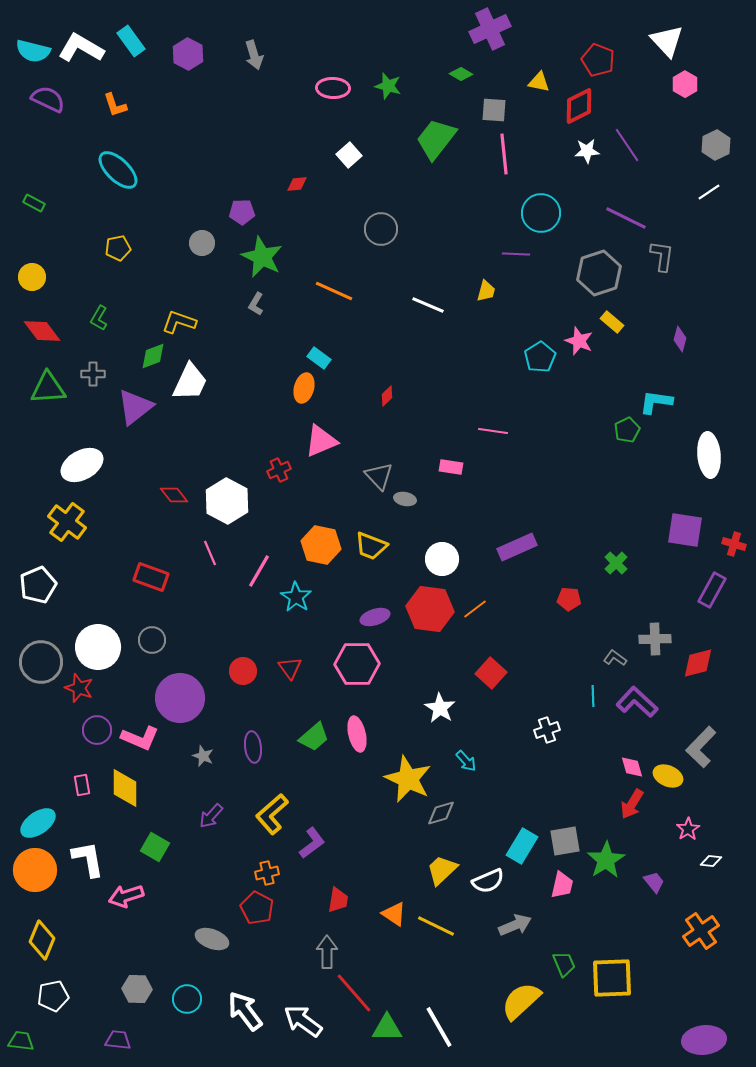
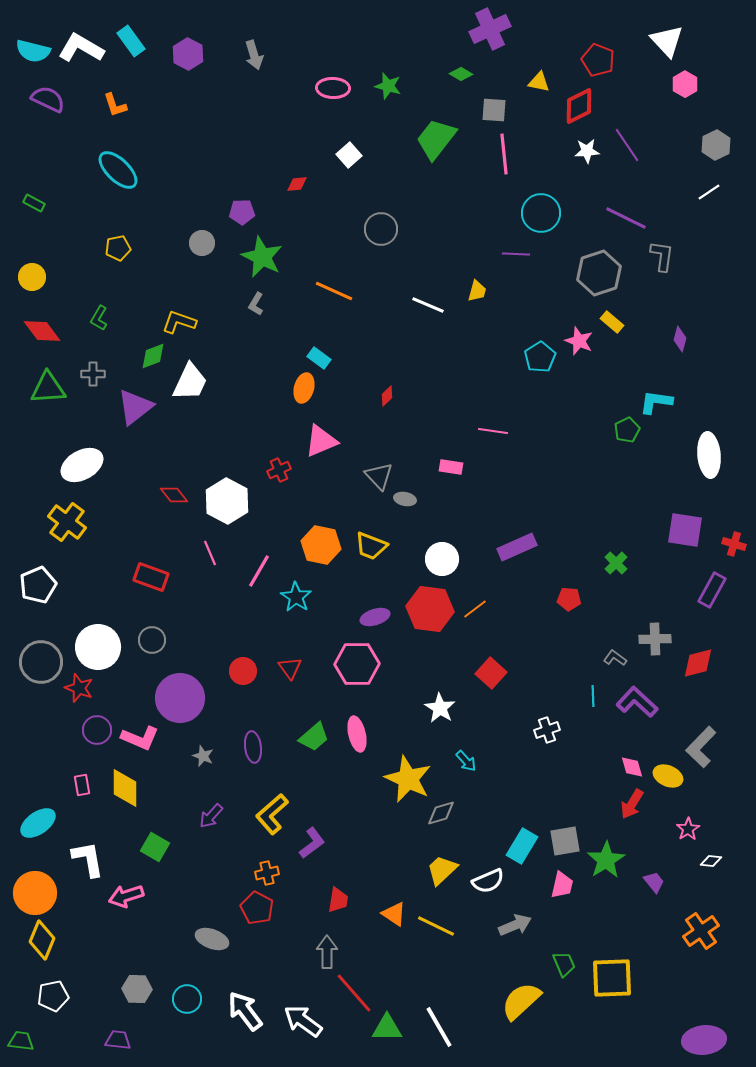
yellow trapezoid at (486, 291): moved 9 px left
orange circle at (35, 870): moved 23 px down
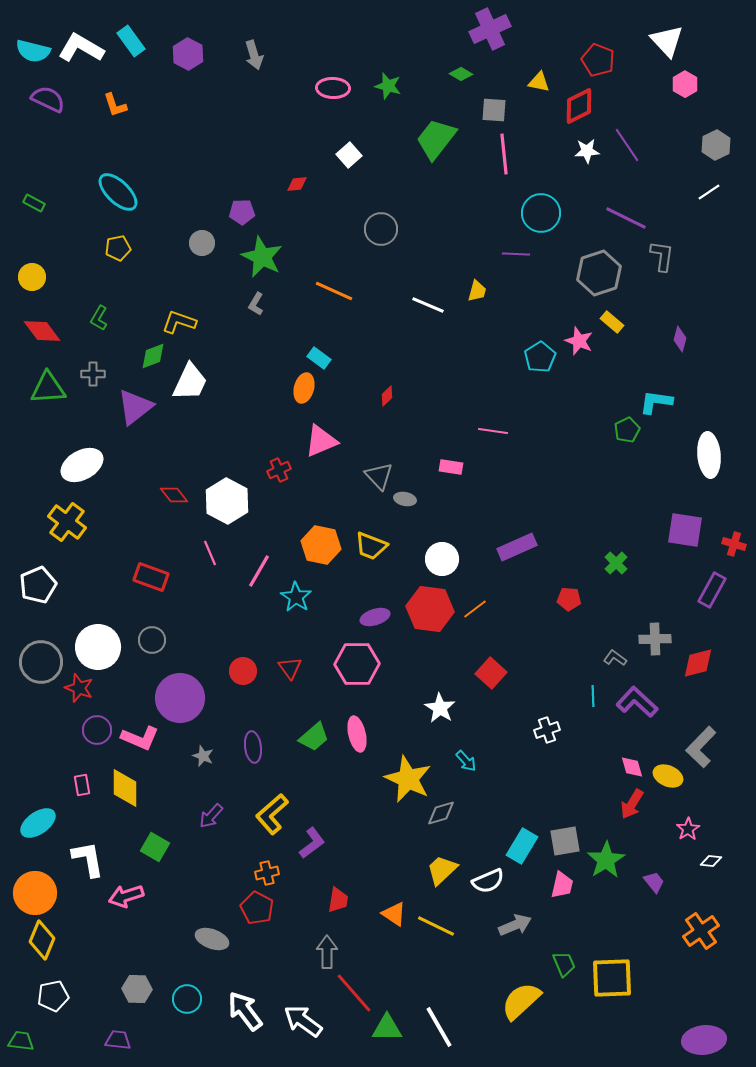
cyan ellipse at (118, 170): moved 22 px down
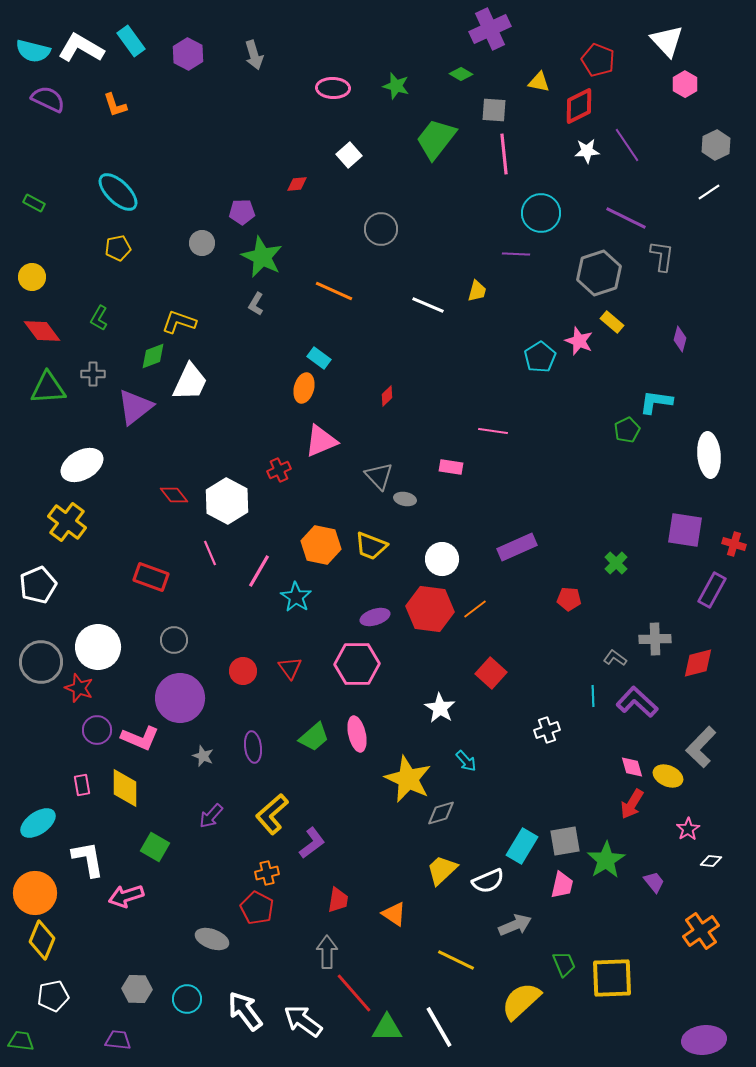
green star at (388, 86): moved 8 px right
gray circle at (152, 640): moved 22 px right
yellow line at (436, 926): moved 20 px right, 34 px down
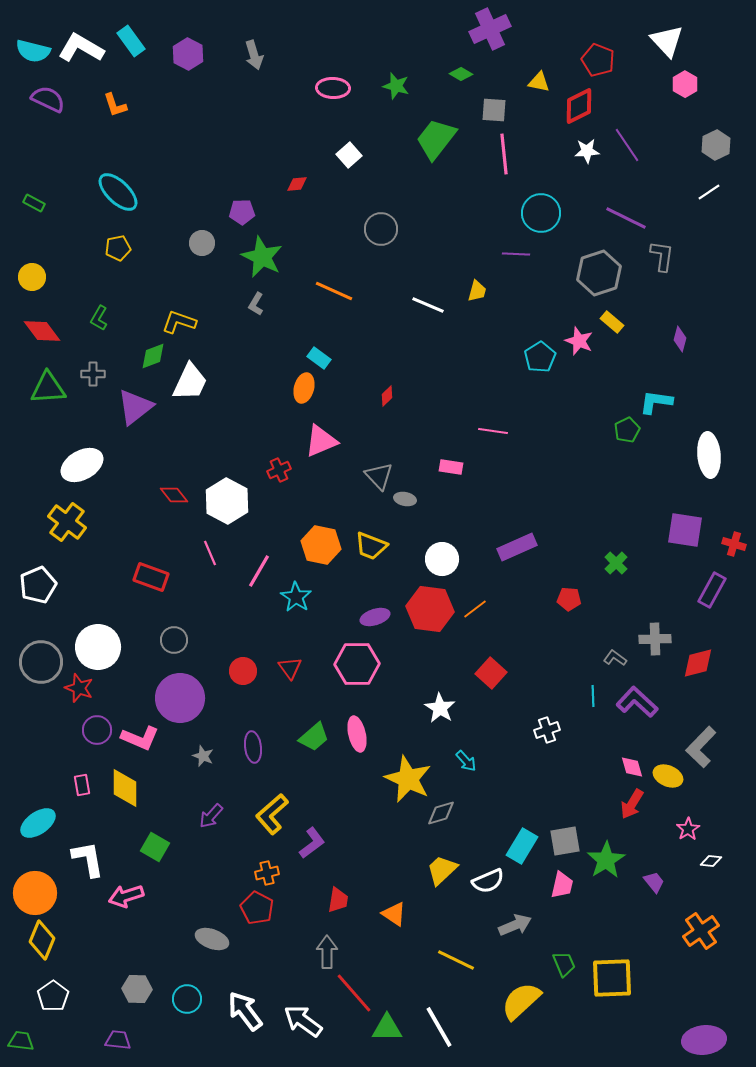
white pentagon at (53, 996): rotated 24 degrees counterclockwise
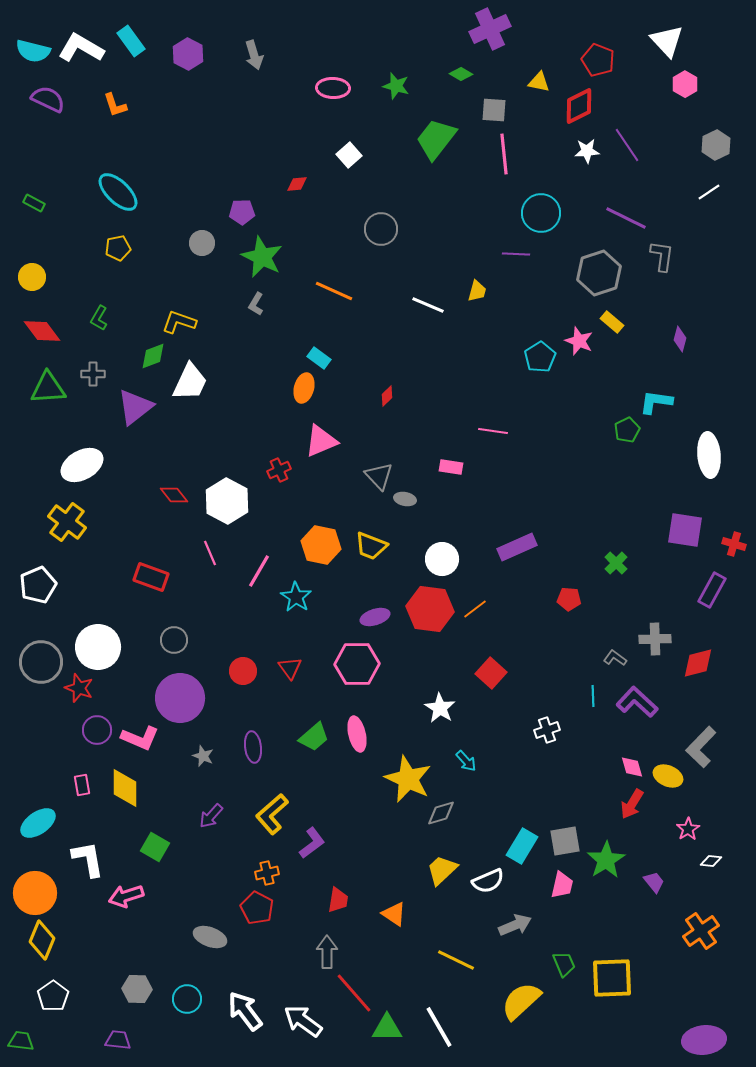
gray ellipse at (212, 939): moved 2 px left, 2 px up
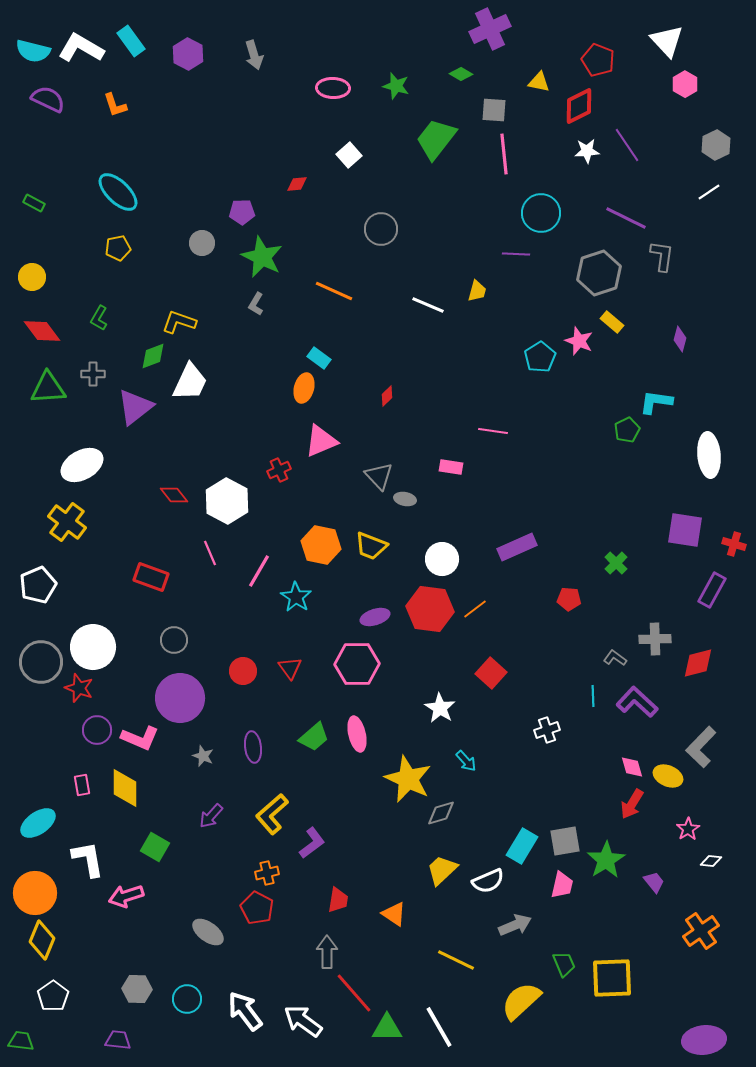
white circle at (98, 647): moved 5 px left
gray ellipse at (210, 937): moved 2 px left, 5 px up; rotated 16 degrees clockwise
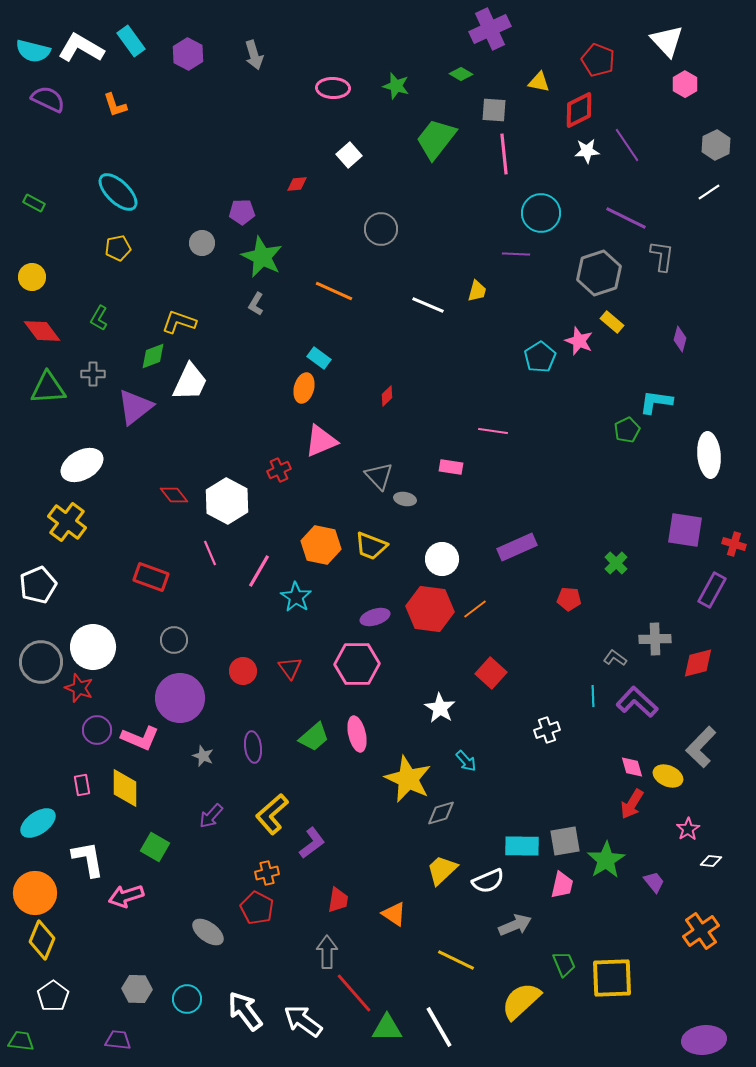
red diamond at (579, 106): moved 4 px down
cyan rectangle at (522, 846): rotated 60 degrees clockwise
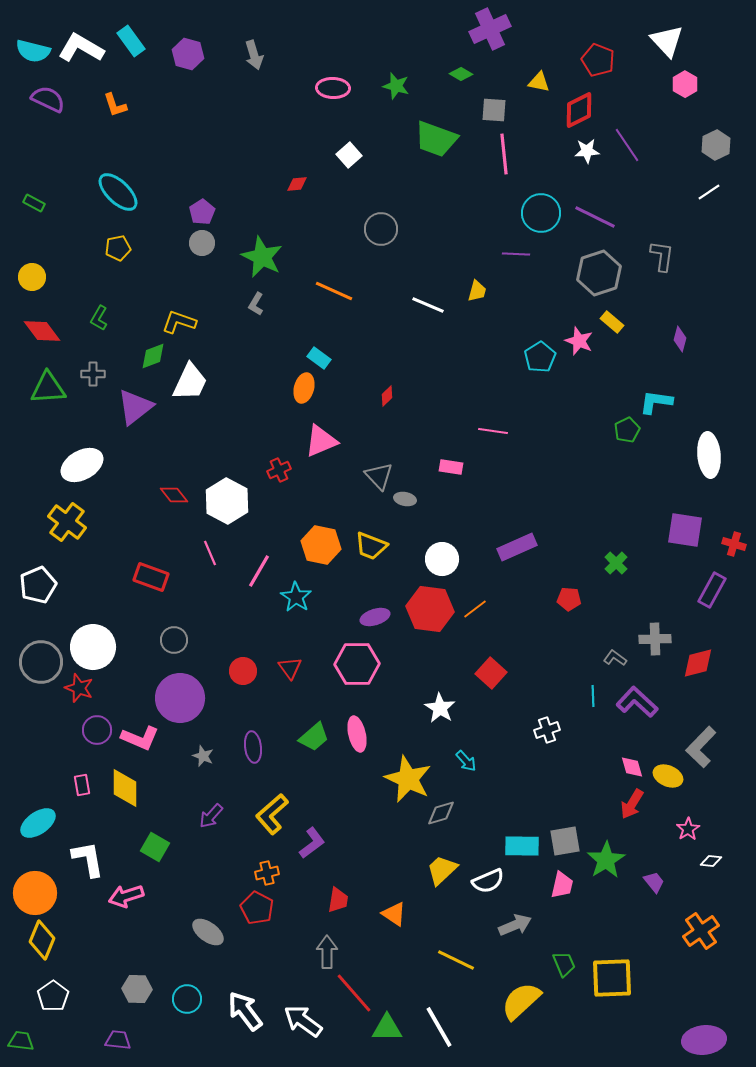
purple hexagon at (188, 54): rotated 12 degrees counterclockwise
green trapezoid at (436, 139): rotated 108 degrees counterclockwise
purple pentagon at (242, 212): moved 40 px left; rotated 30 degrees counterclockwise
purple line at (626, 218): moved 31 px left, 1 px up
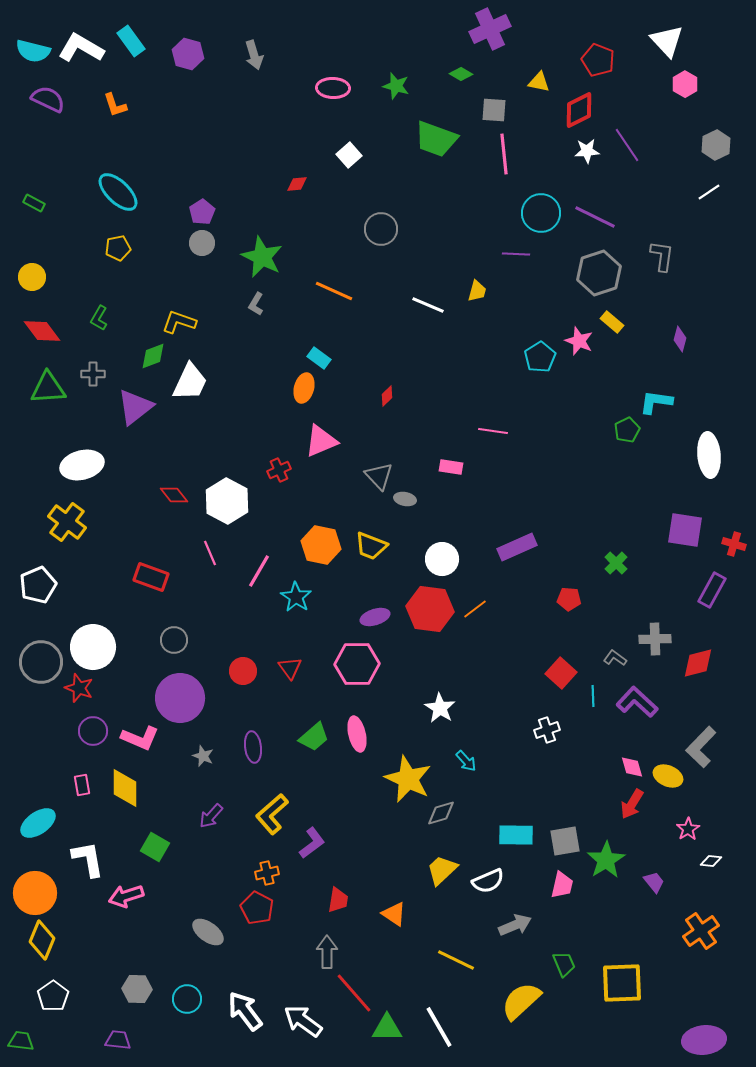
white ellipse at (82, 465): rotated 15 degrees clockwise
red square at (491, 673): moved 70 px right
purple circle at (97, 730): moved 4 px left, 1 px down
cyan rectangle at (522, 846): moved 6 px left, 11 px up
yellow square at (612, 978): moved 10 px right, 5 px down
